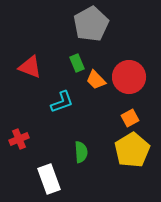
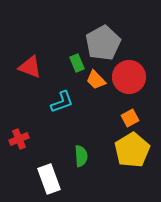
gray pentagon: moved 12 px right, 19 px down
green semicircle: moved 4 px down
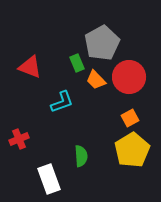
gray pentagon: moved 1 px left
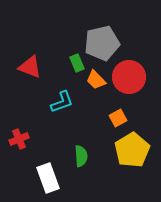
gray pentagon: rotated 16 degrees clockwise
orange square: moved 12 px left
white rectangle: moved 1 px left, 1 px up
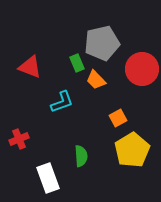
red circle: moved 13 px right, 8 px up
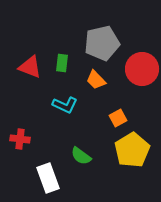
green rectangle: moved 15 px left; rotated 30 degrees clockwise
cyan L-shape: moved 3 px right, 3 px down; rotated 45 degrees clockwise
red cross: moved 1 px right; rotated 30 degrees clockwise
green semicircle: rotated 130 degrees clockwise
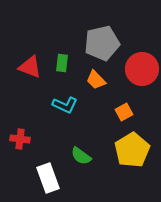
orange square: moved 6 px right, 6 px up
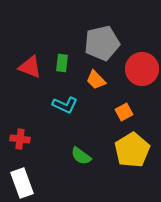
white rectangle: moved 26 px left, 5 px down
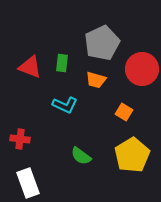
gray pentagon: rotated 12 degrees counterclockwise
orange trapezoid: rotated 30 degrees counterclockwise
orange square: rotated 30 degrees counterclockwise
yellow pentagon: moved 5 px down
white rectangle: moved 6 px right
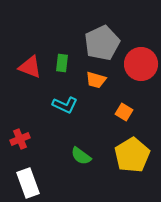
red circle: moved 1 px left, 5 px up
red cross: rotated 30 degrees counterclockwise
